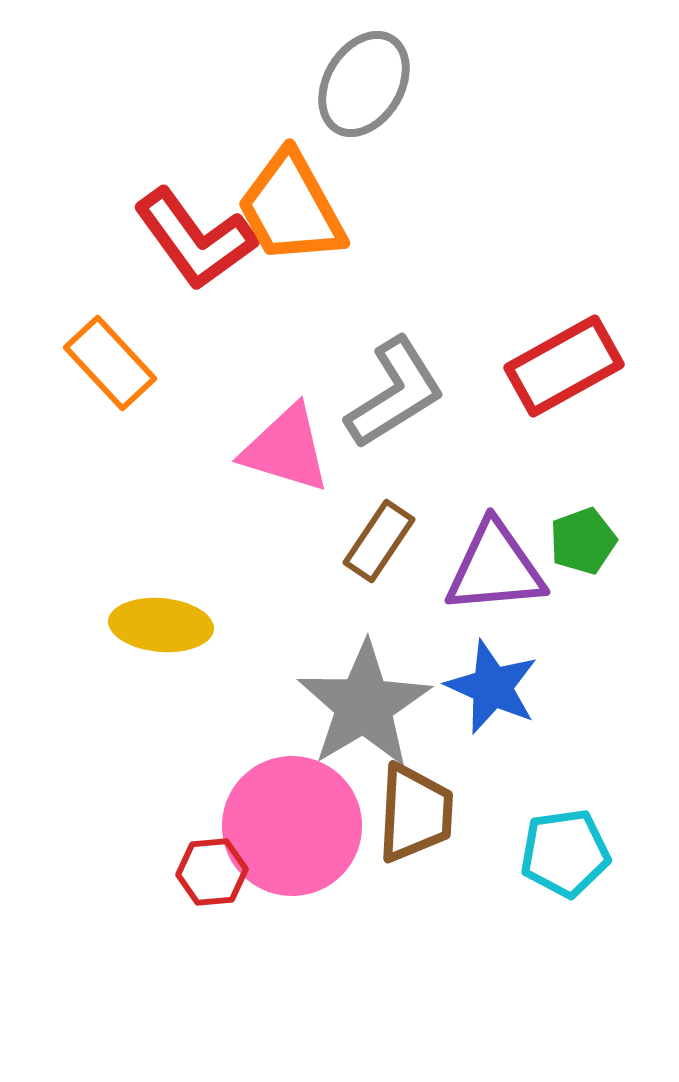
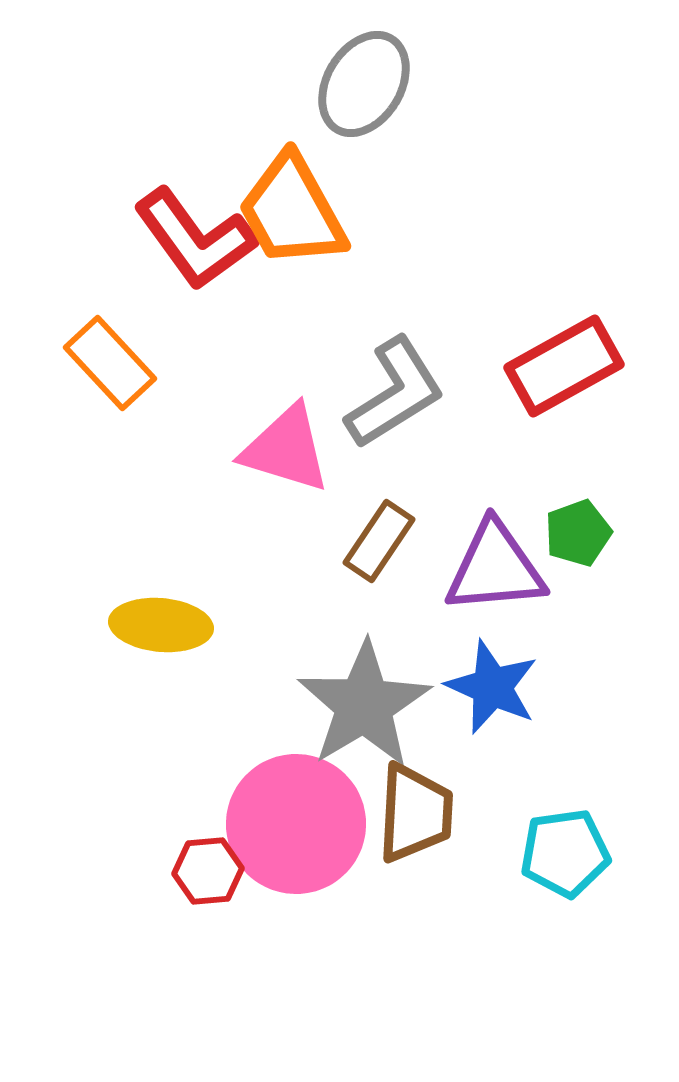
orange trapezoid: moved 1 px right, 3 px down
green pentagon: moved 5 px left, 8 px up
pink circle: moved 4 px right, 2 px up
red hexagon: moved 4 px left, 1 px up
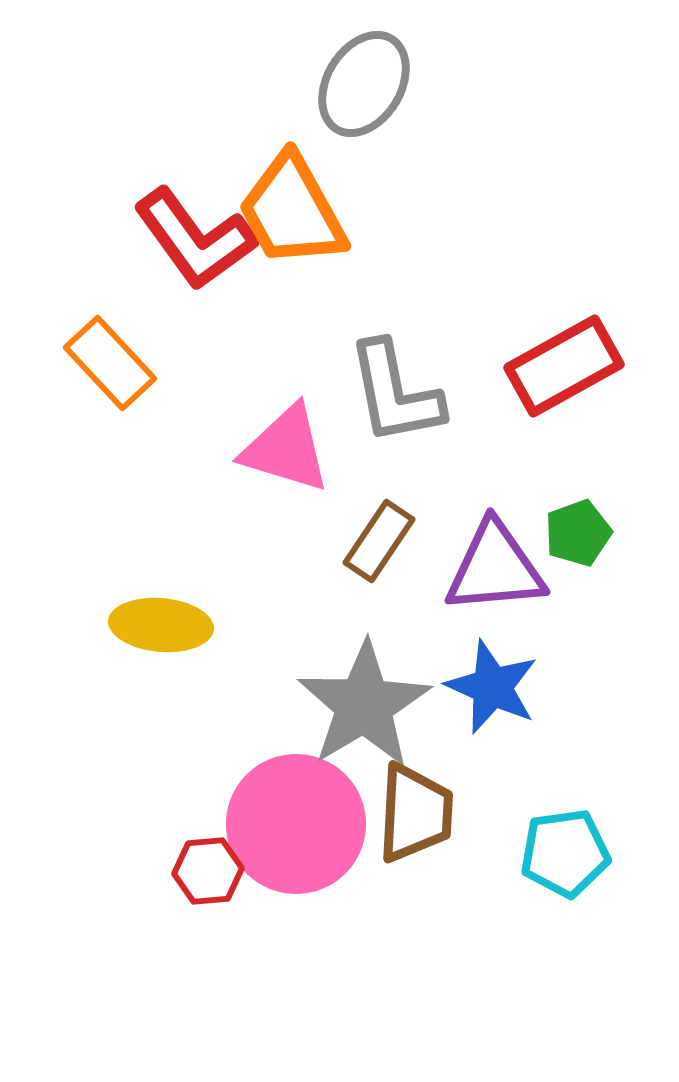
gray L-shape: rotated 111 degrees clockwise
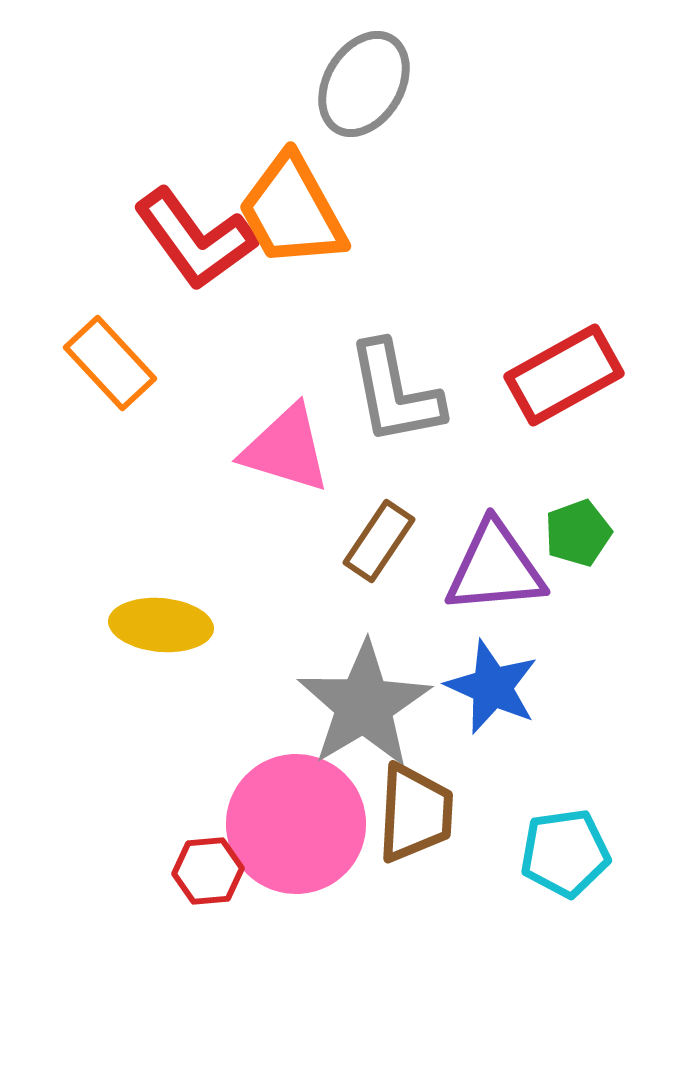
red rectangle: moved 9 px down
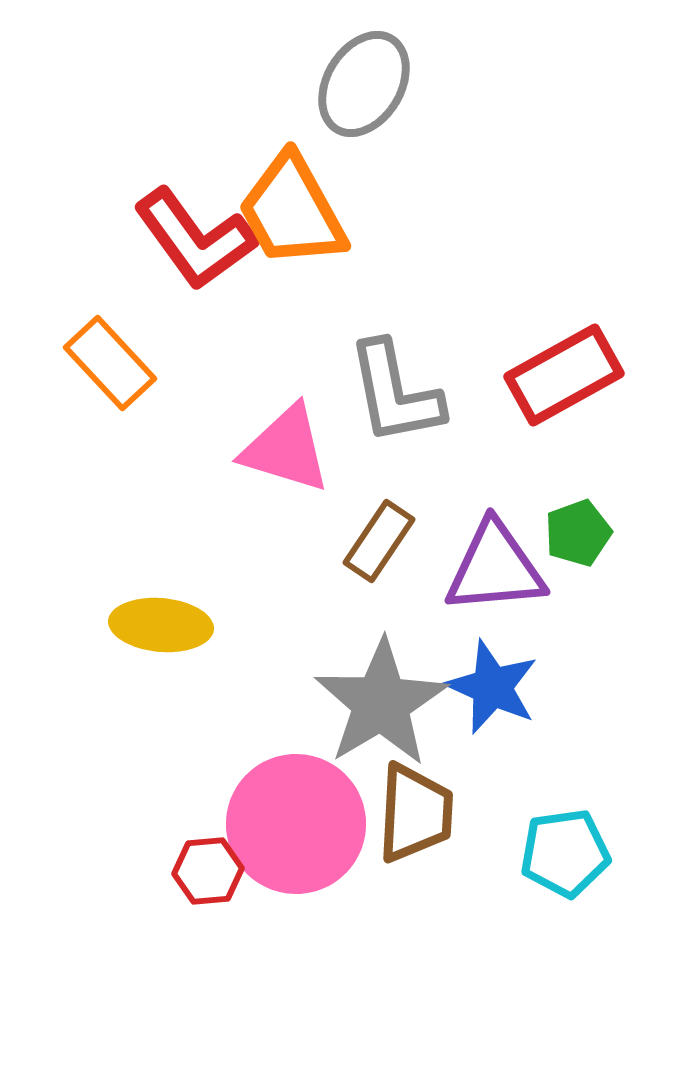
gray star: moved 17 px right, 2 px up
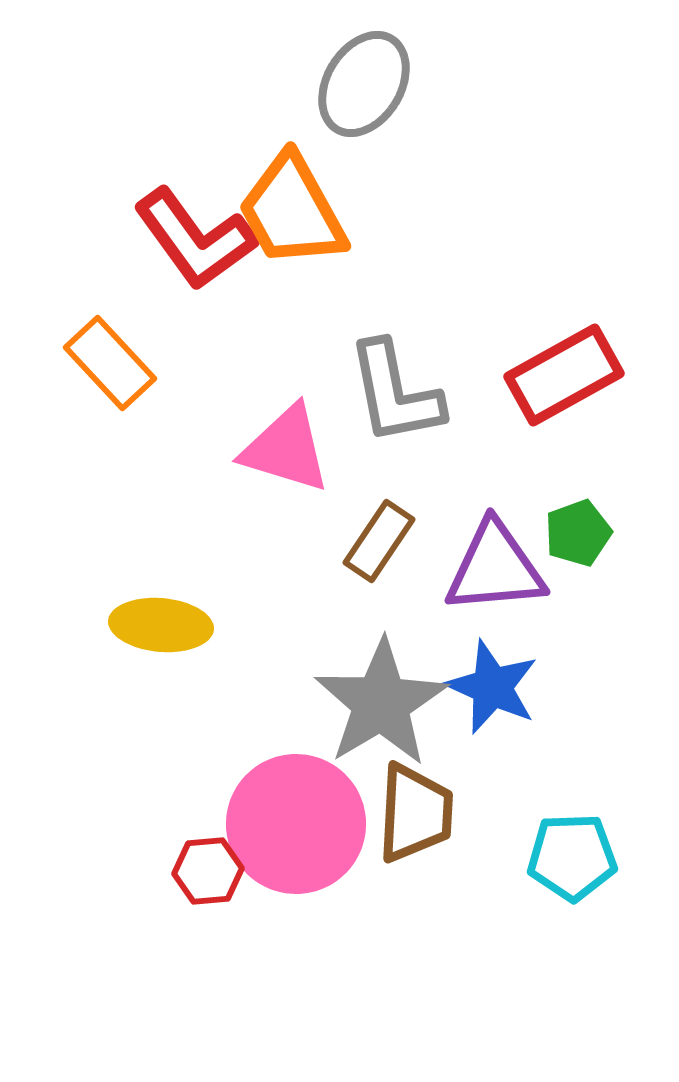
cyan pentagon: moved 7 px right, 4 px down; rotated 6 degrees clockwise
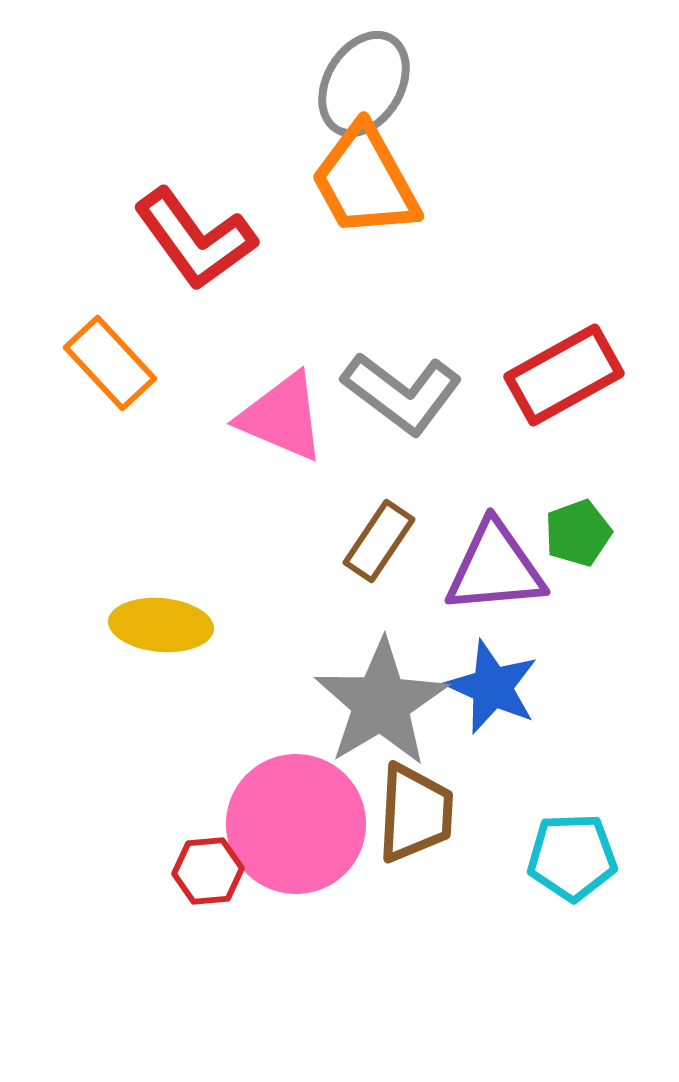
orange trapezoid: moved 73 px right, 30 px up
gray L-shape: moved 7 px right; rotated 42 degrees counterclockwise
pink triangle: moved 4 px left, 32 px up; rotated 6 degrees clockwise
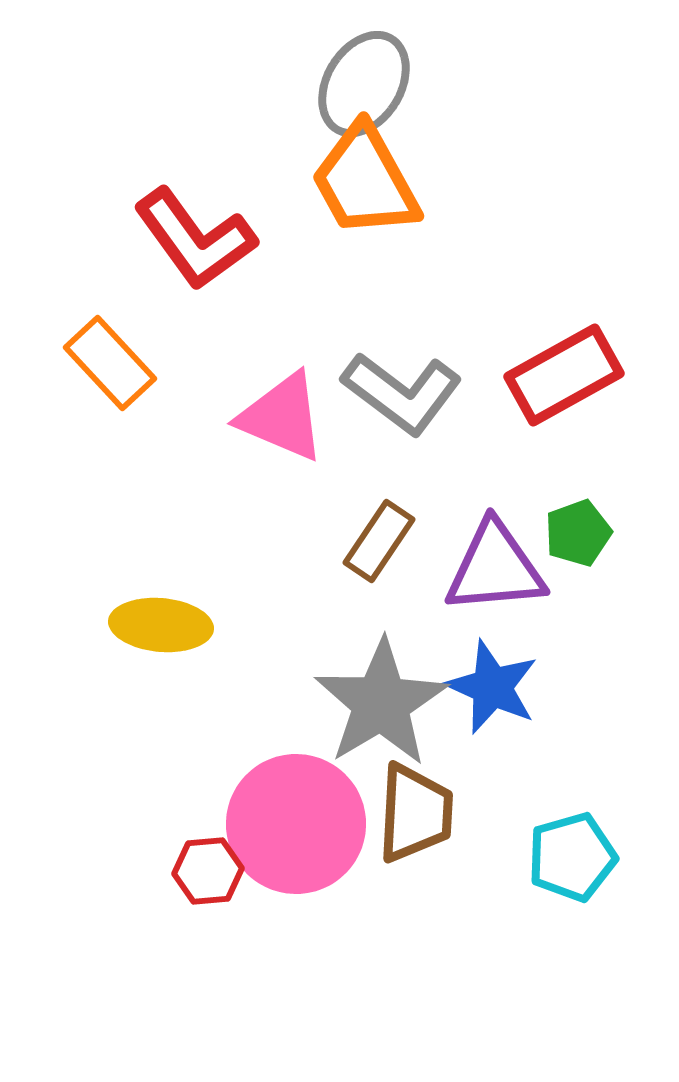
cyan pentagon: rotated 14 degrees counterclockwise
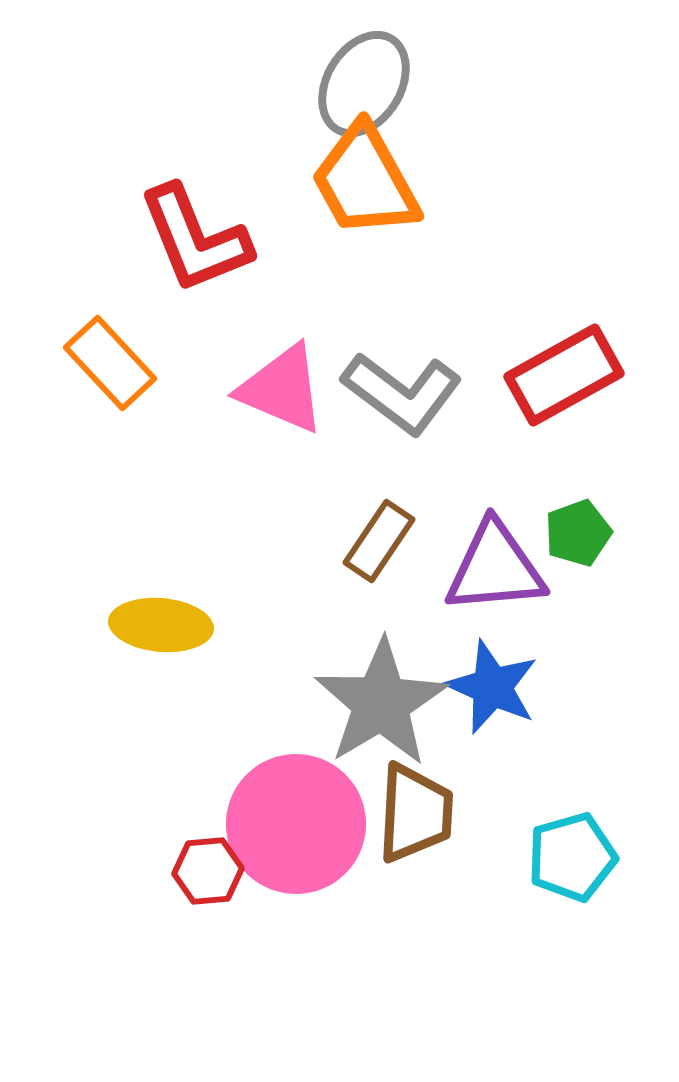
red L-shape: rotated 14 degrees clockwise
pink triangle: moved 28 px up
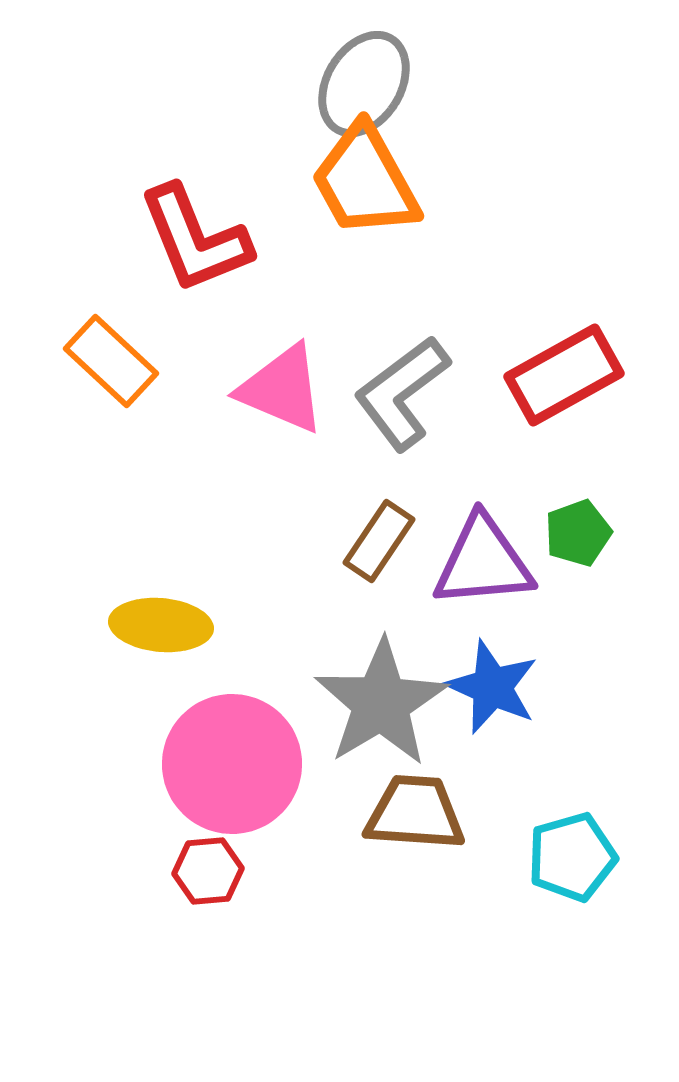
orange rectangle: moved 1 px right, 2 px up; rotated 4 degrees counterclockwise
gray L-shape: rotated 106 degrees clockwise
purple triangle: moved 12 px left, 6 px up
brown trapezoid: rotated 89 degrees counterclockwise
pink circle: moved 64 px left, 60 px up
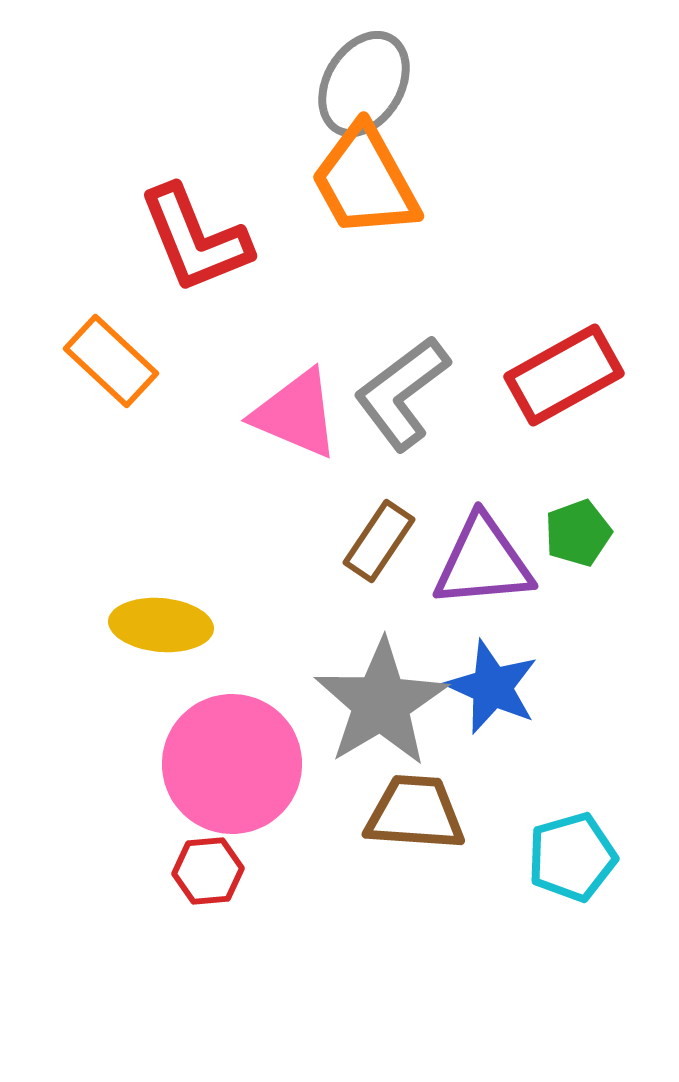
pink triangle: moved 14 px right, 25 px down
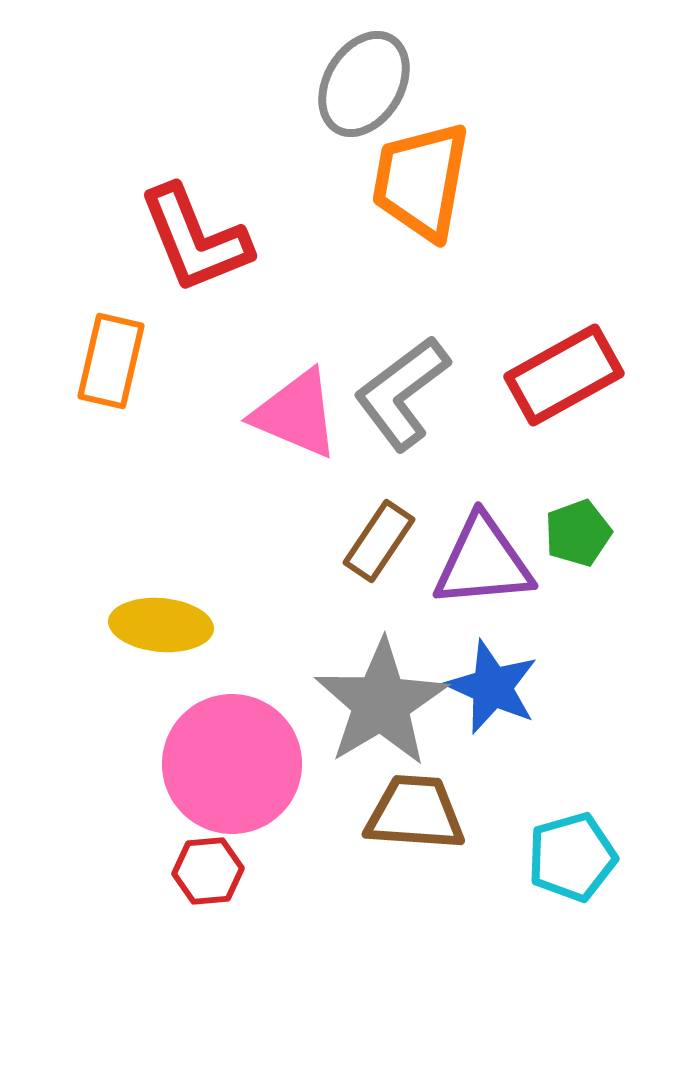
orange trapezoid: moved 56 px right; rotated 39 degrees clockwise
orange rectangle: rotated 60 degrees clockwise
